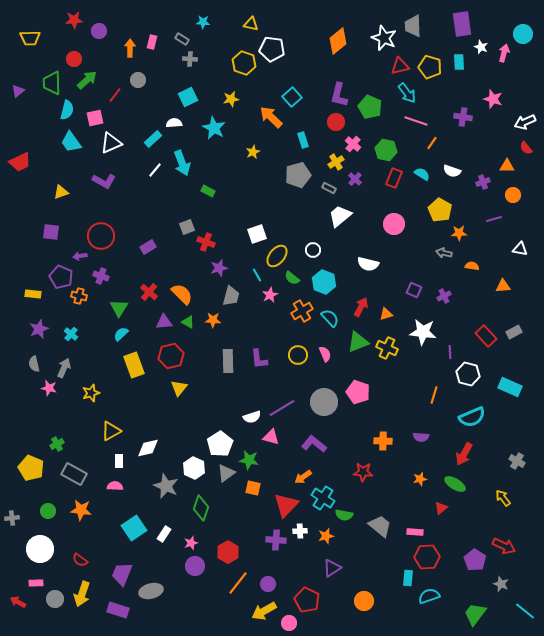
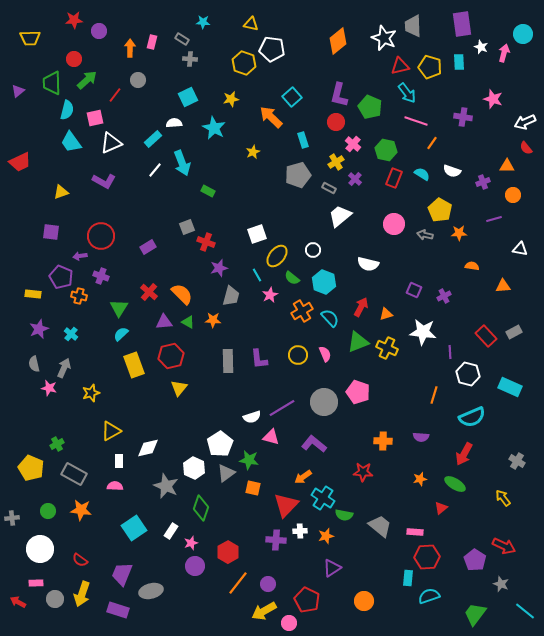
gray arrow at (444, 253): moved 19 px left, 18 px up
white rectangle at (164, 534): moved 7 px right, 3 px up
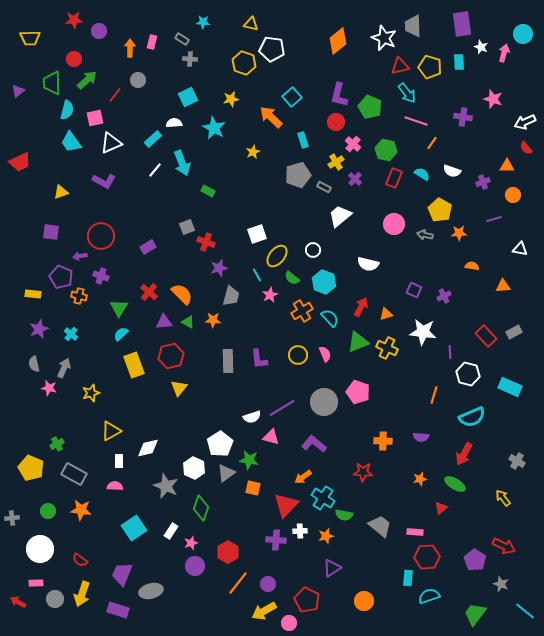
gray rectangle at (329, 188): moved 5 px left, 1 px up
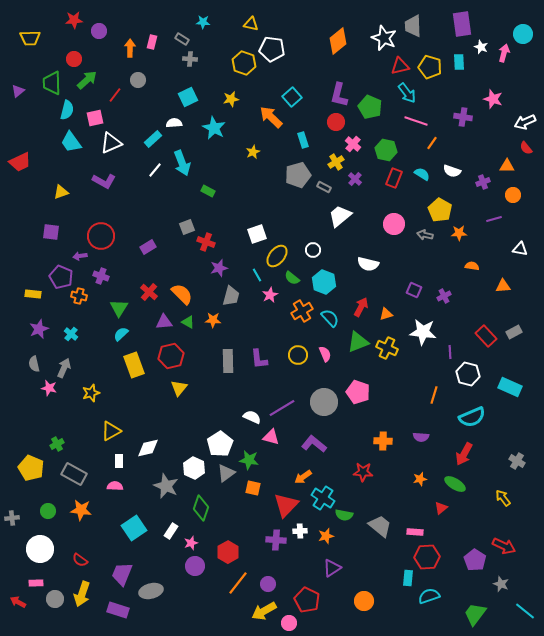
white semicircle at (252, 417): rotated 138 degrees counterclockwise
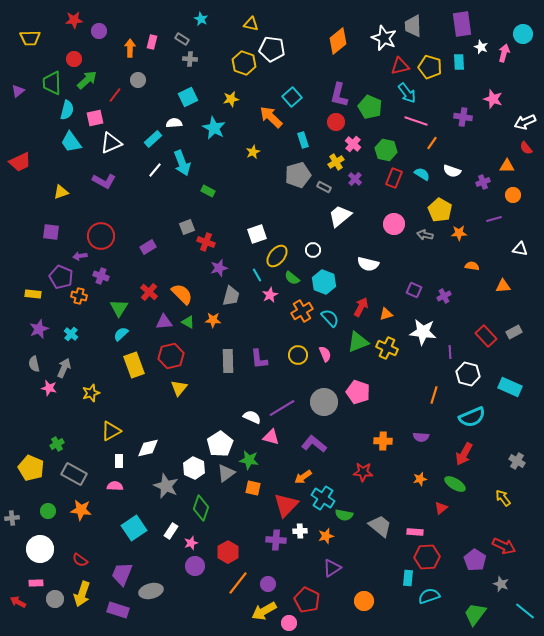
cyan star at (203, 22): moved 2 px left, 3 px up; rotated 24 degrees clockwise
